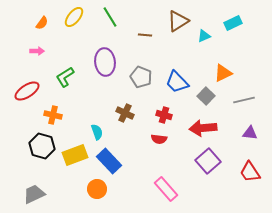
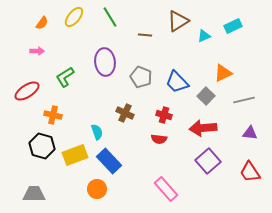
cyan rectangle: moved 3 px down
gray trapezoid: rotated 25 degrees clockwise
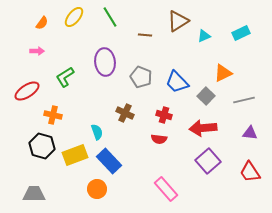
cyan rectangle: moved 8 px right, 7 px down
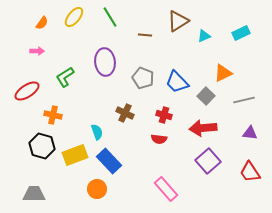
gray pentagon: moved 2 px right, 1 px down
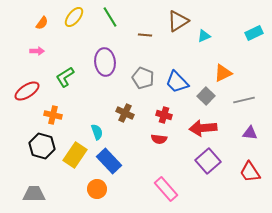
cyan rectangle: moved 13 px right
yellow rectangle: rotated 35 degrees counterclockwise
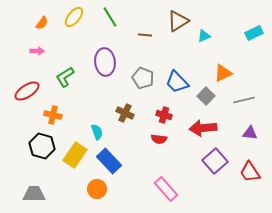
purple square: moved 7 px right
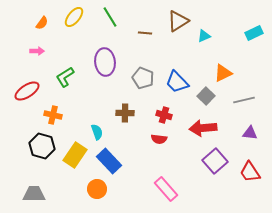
brown line: moved 2 px up
brown cross: rotated 24 degrees counterclockwise
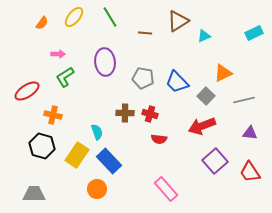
pink arrow: moved 21 px right, 3 px down
gray pentagon: rotated 10 degrees counterclockwise
red cross: moved 14 px left, 1 px up
red arrow: moved 1 px left, 2 px up; rotated 16 degrees counterclockwise
yellow rectangle: moved 2 px right
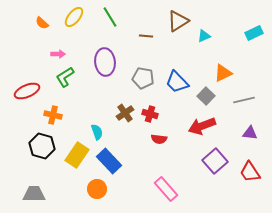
orange semicircle: rotated 96 degrees clockwise
brown line: moved 1 px right, 3 px down
red ellipse: rotated 10 degrees clockwise
brown cross: rotated 36 degrees counterclockwise
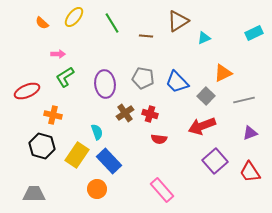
green line: moved 2 px right, 6 px down
cyan triangle: moved 2 px down
purple ellipse: moved 22 px down
purple triangle: rotated 28 degrees counterclockwise
pink rectangle: moved 4 px left, 1 px down
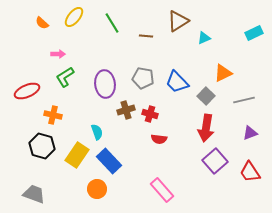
brown cross: moved 1 px right, 3 px up; rotated 18 degrees clockwise
red arrow: moved 4 px right, 2 px down; rotated 60 degrees counterclockwise
gray trapezoid: rotated 20 degrees clockwise
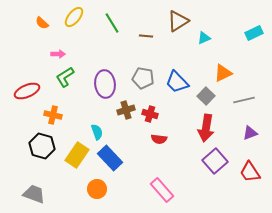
blue rectangle: moved 1 px right, 3 px up
